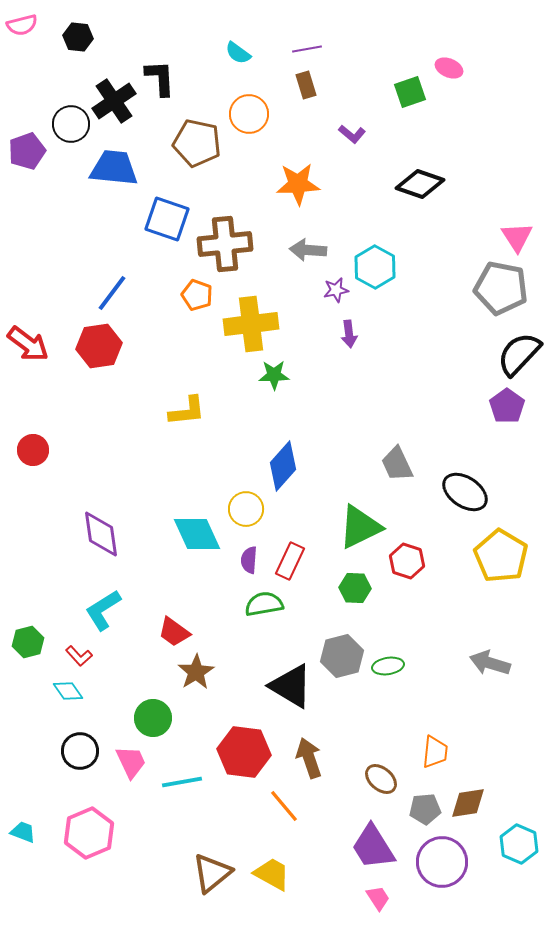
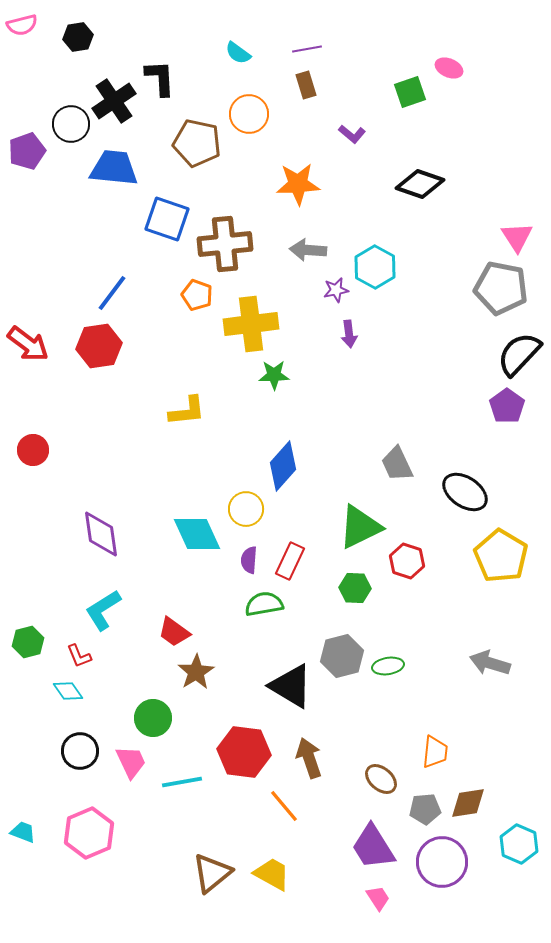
black hexagon at (78, 37): rotated 16 degrees counterclockwise
red L-shape at (79, 656): rotated 20 degrees clockwise
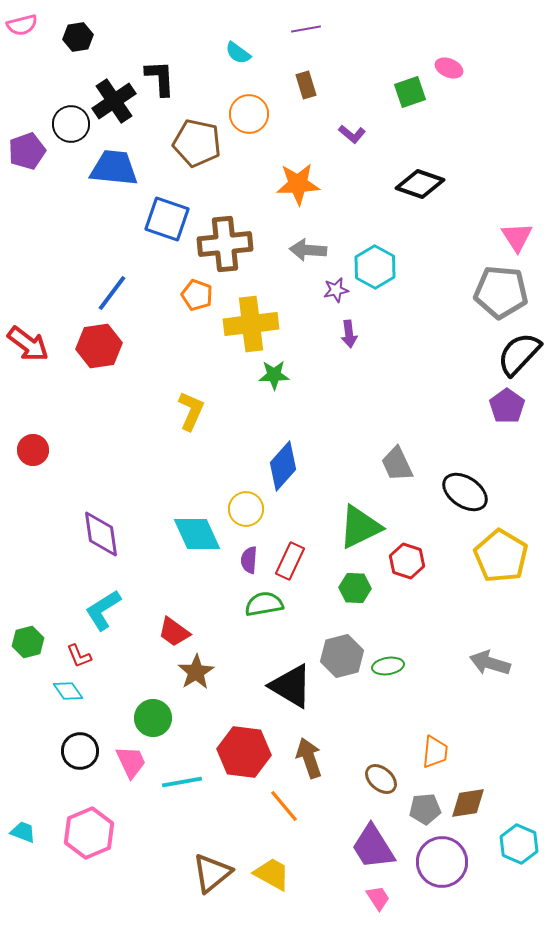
purple line at (307, 49): moved 1 px left, 20 px up
gray pentagon at (501, 288): moved 4 px down; rotated 6 degrees counterclockwise
yellow L-shape at (187, 411): moved 4 px right; rotated 60 degrees counterclockwise
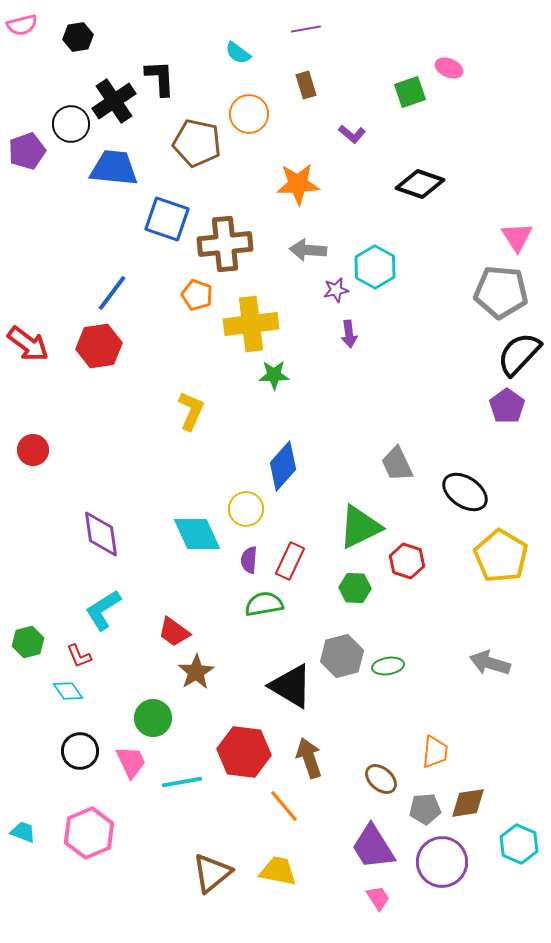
yellow trapezoid at (272, 874): moved 6 px right, 3 px up; rotated 18 degrees counterclockwise
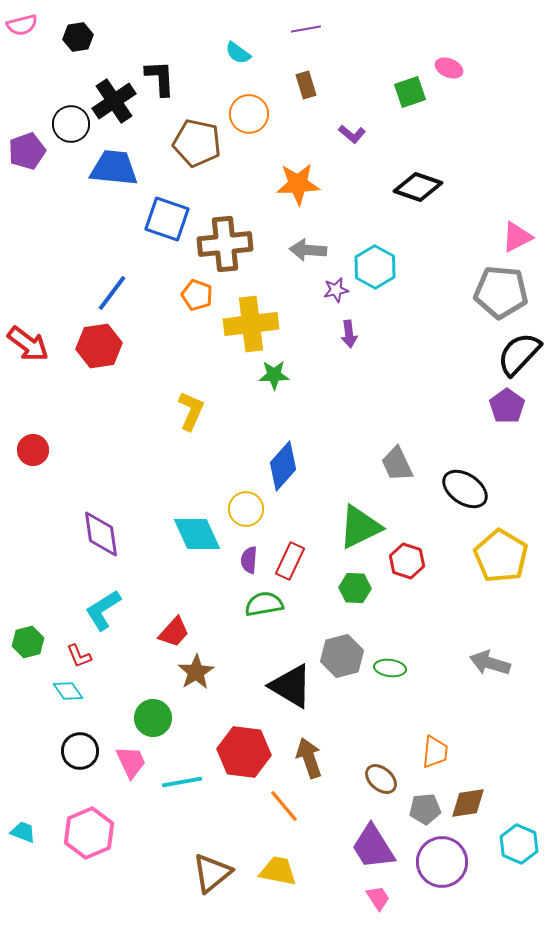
black diamond at (420, 184): moved 2 px left, 3 px down
pink triangle at (517, 237): rotated 36 degrees clockwise
black ellipse at (465, 492): moved 3 px up
red trapezoid at (174, 632): rotated 84 degrees counterclockwise
green ellipse at (388, 666): moved 2 px right, 2 px down; rotated 16 degrees clockwise
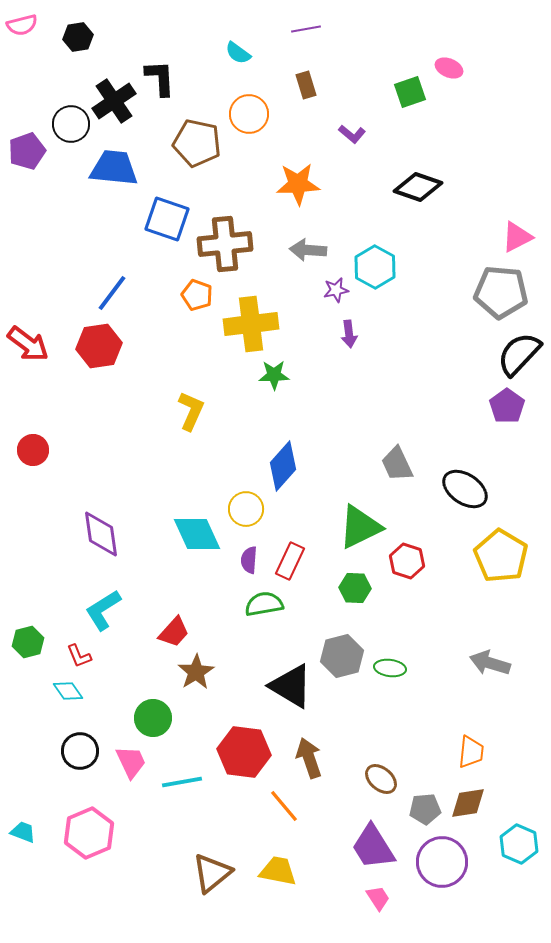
orange trapezoid at (435, 752): moved 36 px right
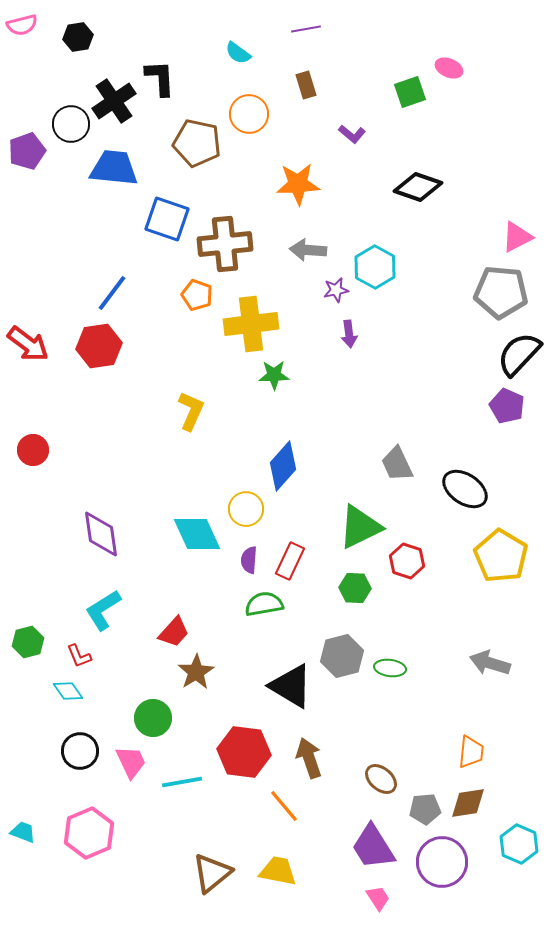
purple pentagon at (507, 406): rotated 12 degrees counterclockwise
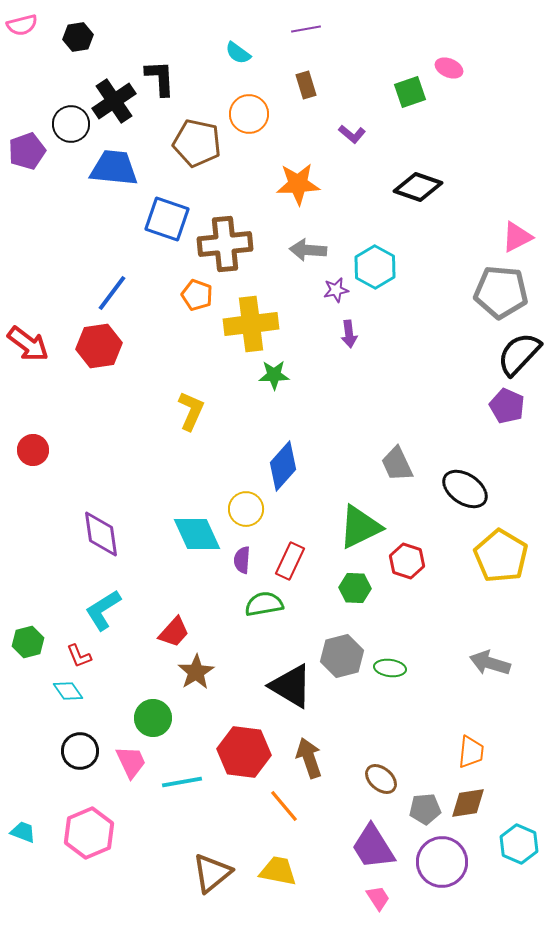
purple semicircle at (249, 560): moved 7 px left
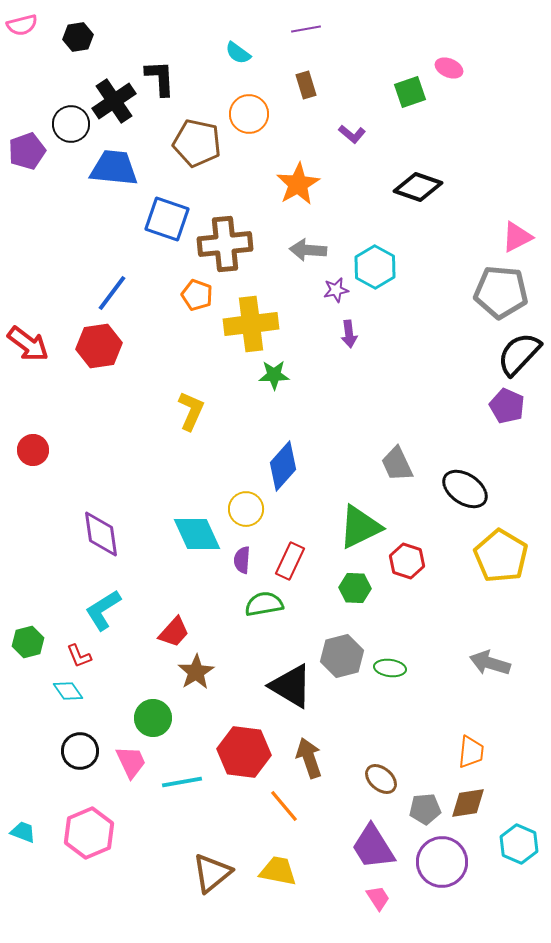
orange star at (298, 184): rotated 27 degrees counterclockwise
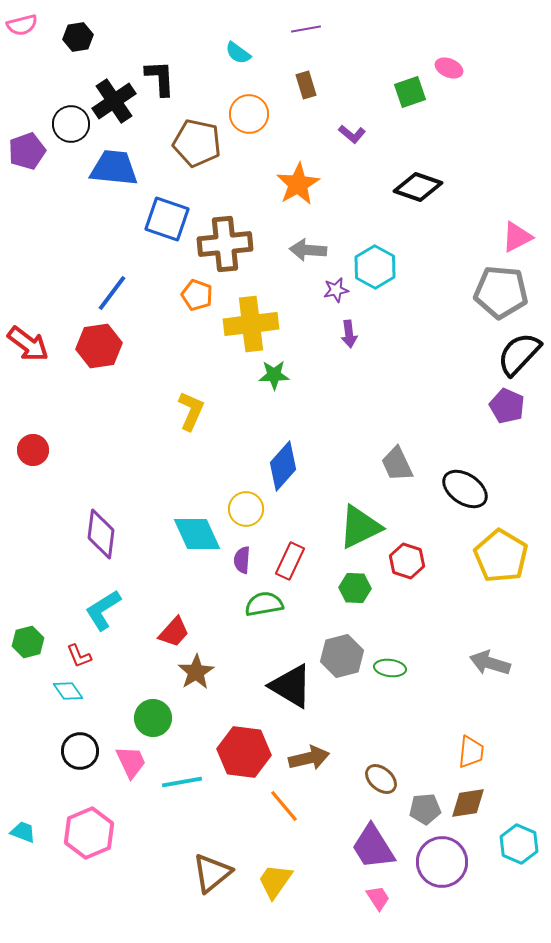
purple diamond at (101, 534): rotated 15 degrees clockwise
brown arrow at (309, 758): rotated 96 degrees clockwise
yellow trapezoid at (278, 871): moved 3 px left, 10 px down; rotated 66 degrees counterclockwise
